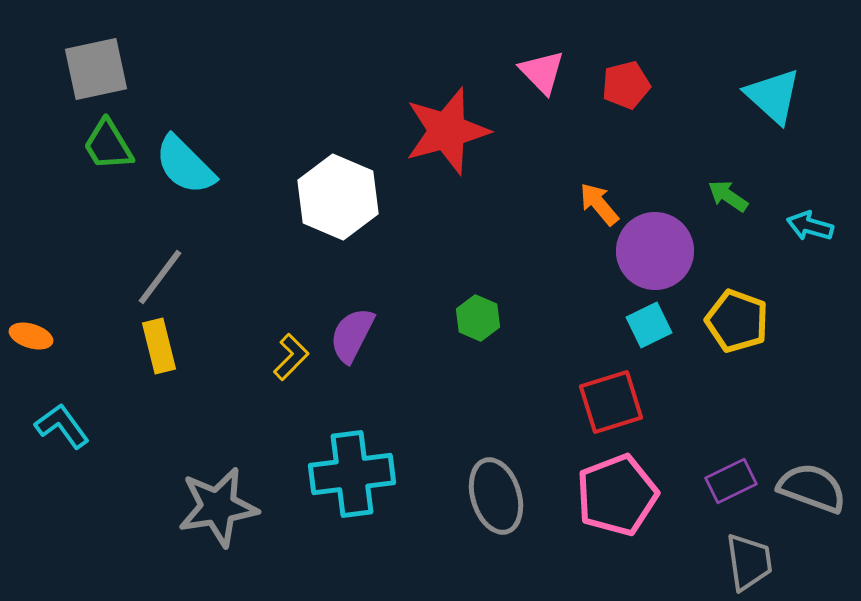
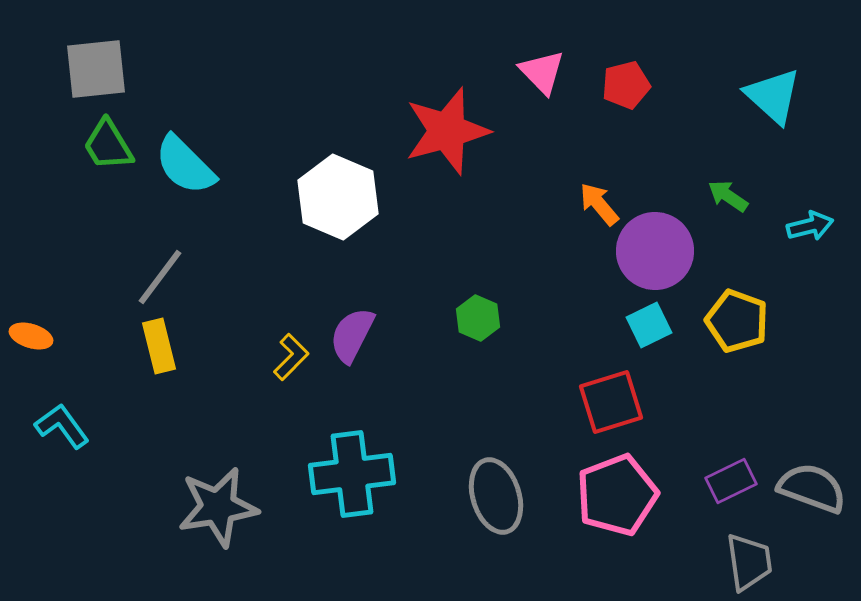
gray square: rotated 6 degrees clockwise
cyan arrow: rotated 150 degrees clockwise
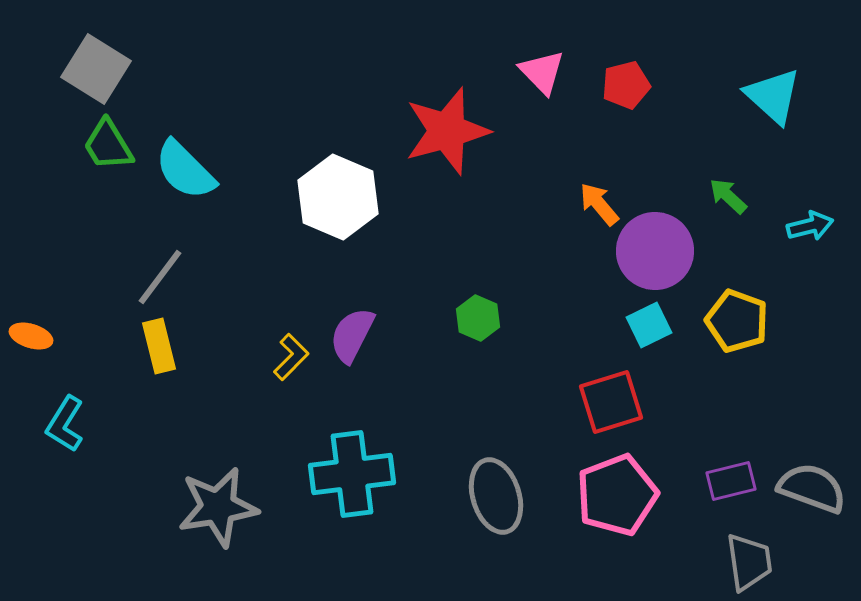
gray square: rotated 38 degrees clockwise
cyan semicircle: moved 5 px down
green arrow: rotated 9 degrees clockwise
cyan L-shape: moved 3 px right, 2 px up; rotated 112 degrees counterclockwise
purple rectangle: rotated 12 degrees clockwise
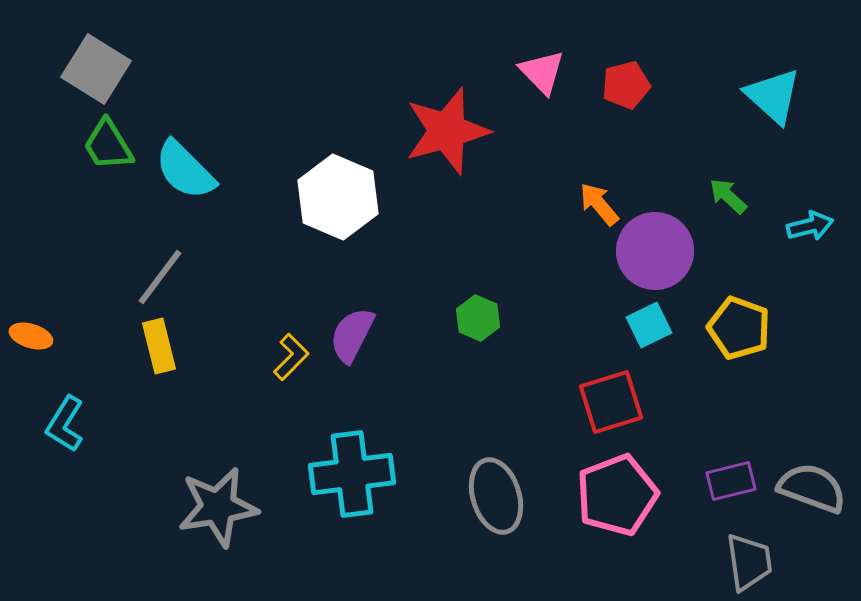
yellow pentagon: moved 2 px right, 7 px down
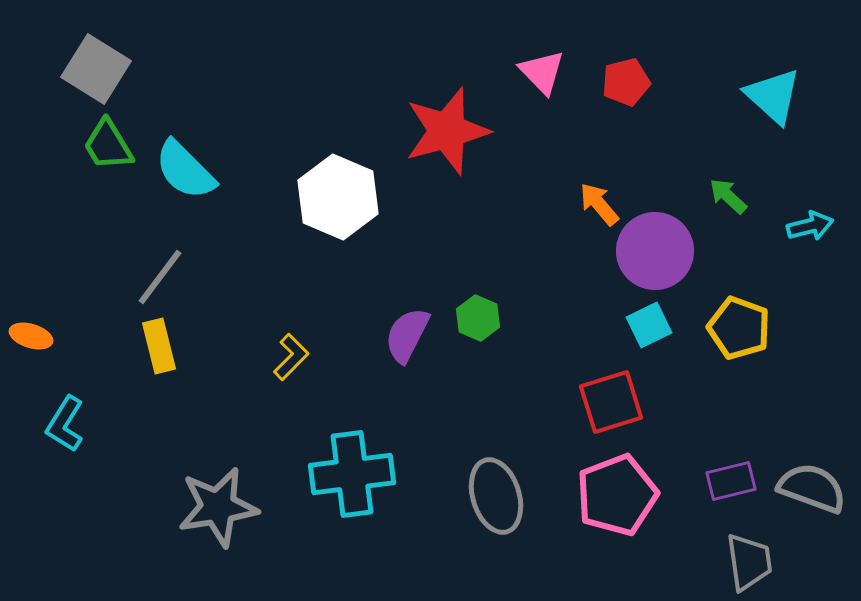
red pentagon: moved 3 px up
purple semicircle: moved 55 px right
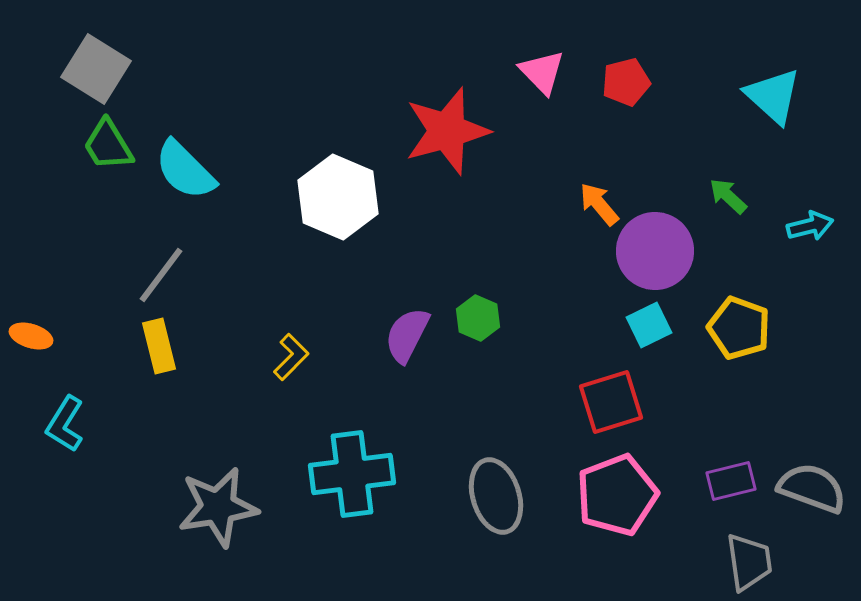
gray line: moved 1 px right, 2 px up
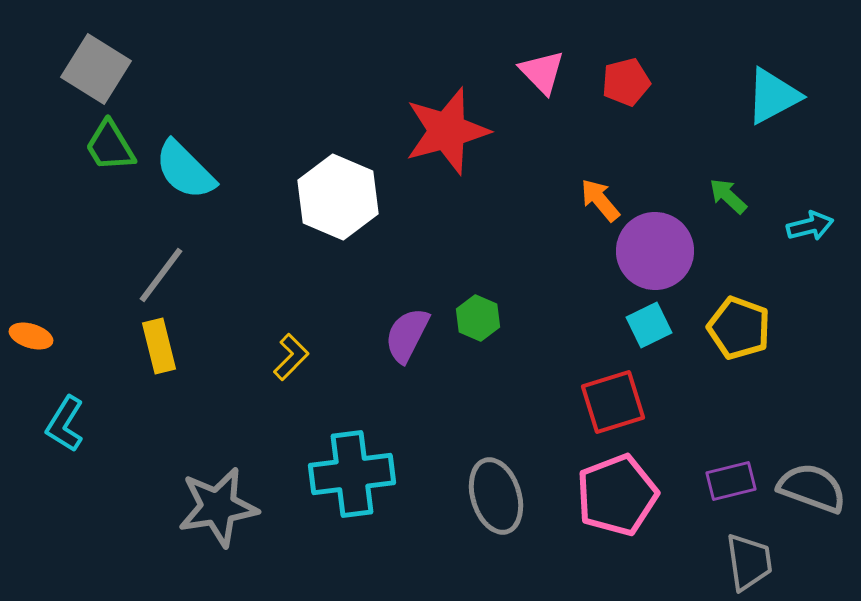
cyan triangle: rotated 50 degrees clockwise
green trapezoid: moved 2 px right, 1 px down
orange arrow: moved 1 px right, 4 px up
red square: moved 2 px right
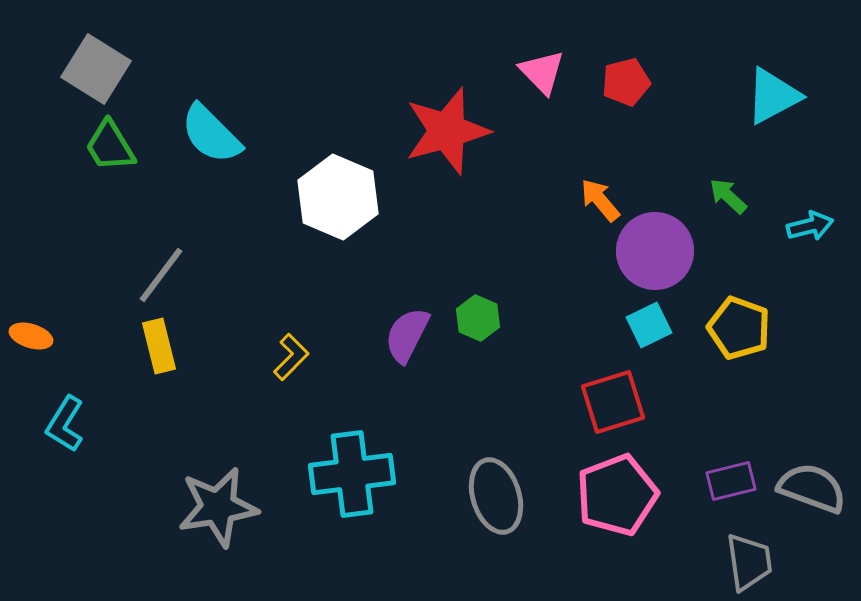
cyan semicircle: moved 26 px right, 36 px up
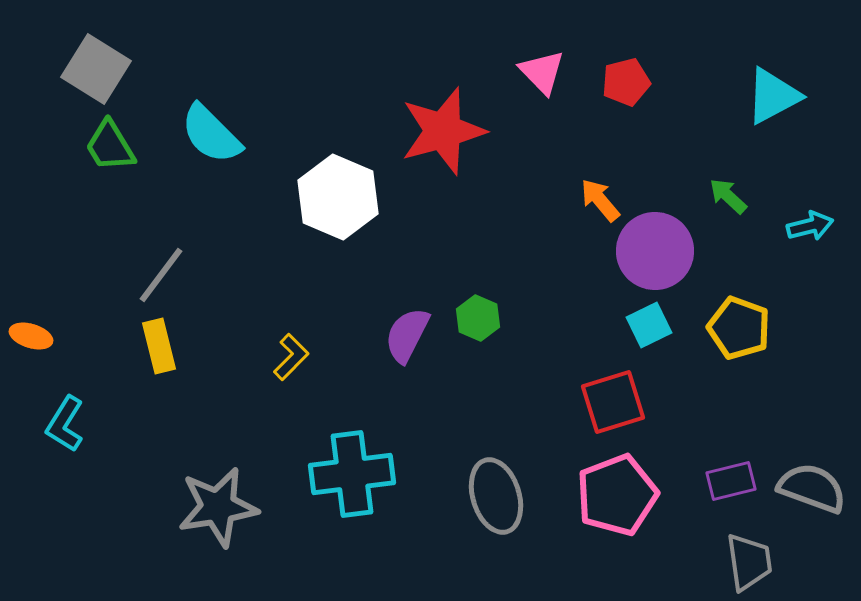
red star: moved 4 px left
